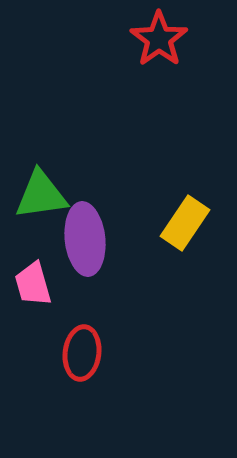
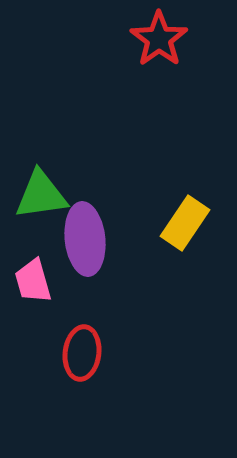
pink trapezoid: moved 3 px up
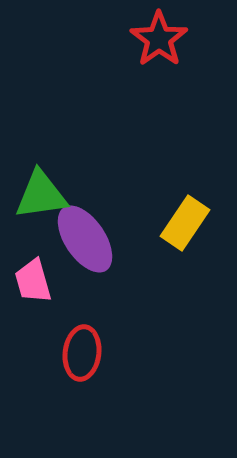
purple ellipse: rotated 28 degrees counterclockwise
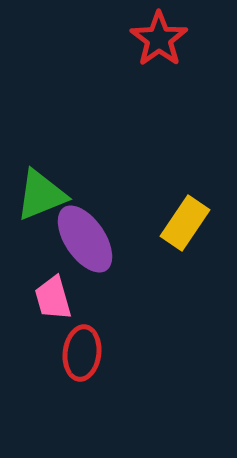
green triangle: rotated 14 degrees counterclockwise
pink trapezoid: moved 20 px right, 17 px down
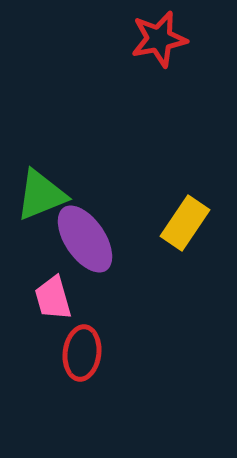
red star: rotated 24 degrees clockwise
